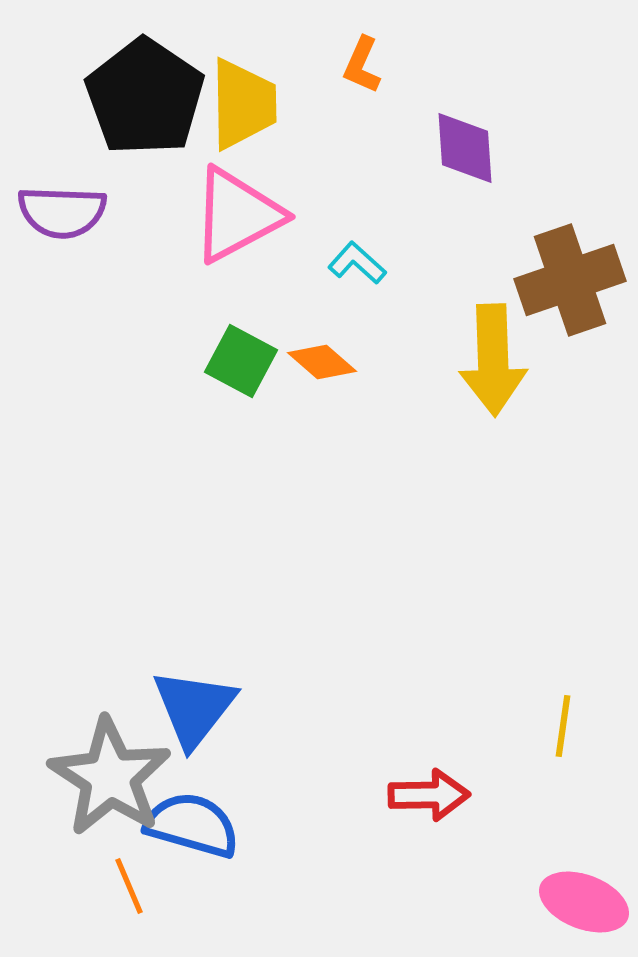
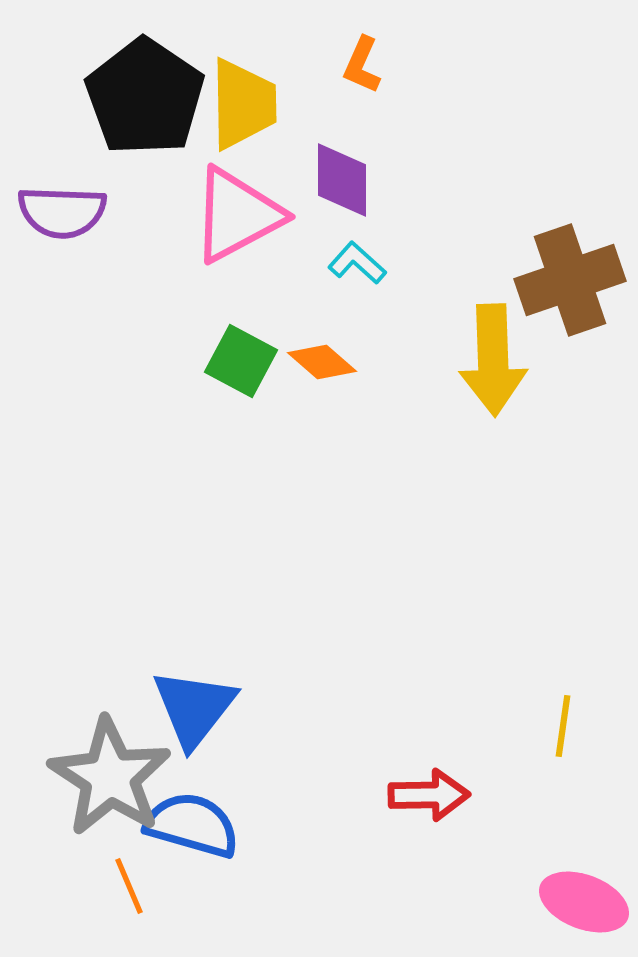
purple diamond: moved 123 px left, 32 px down; rotated 4 degrees clockwise
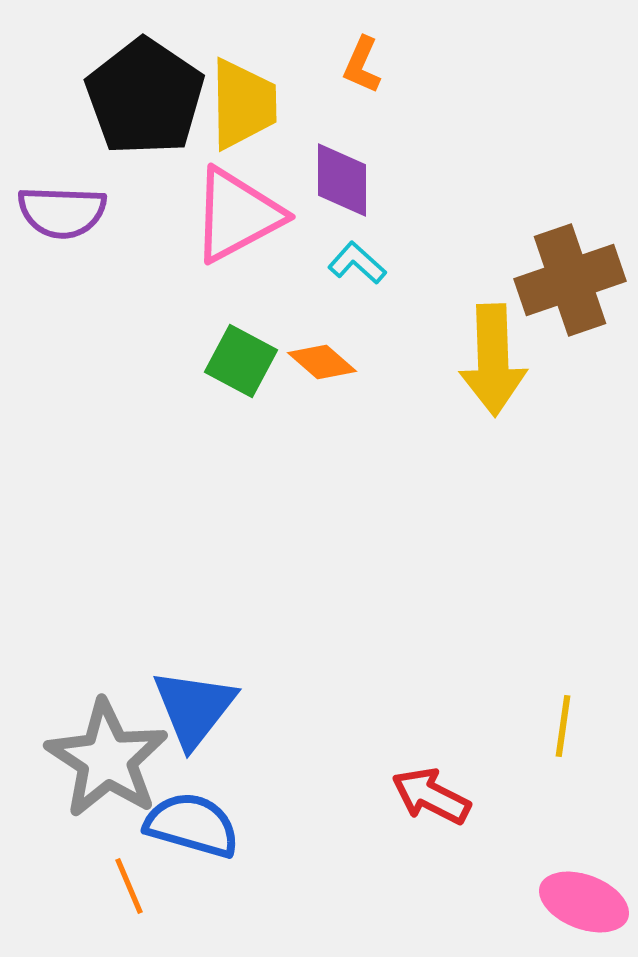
gray star: moved 3 px left, 18 px up
red arrow: moved 2 px right, 1 px down; rotated 152 degrees counterclockwise
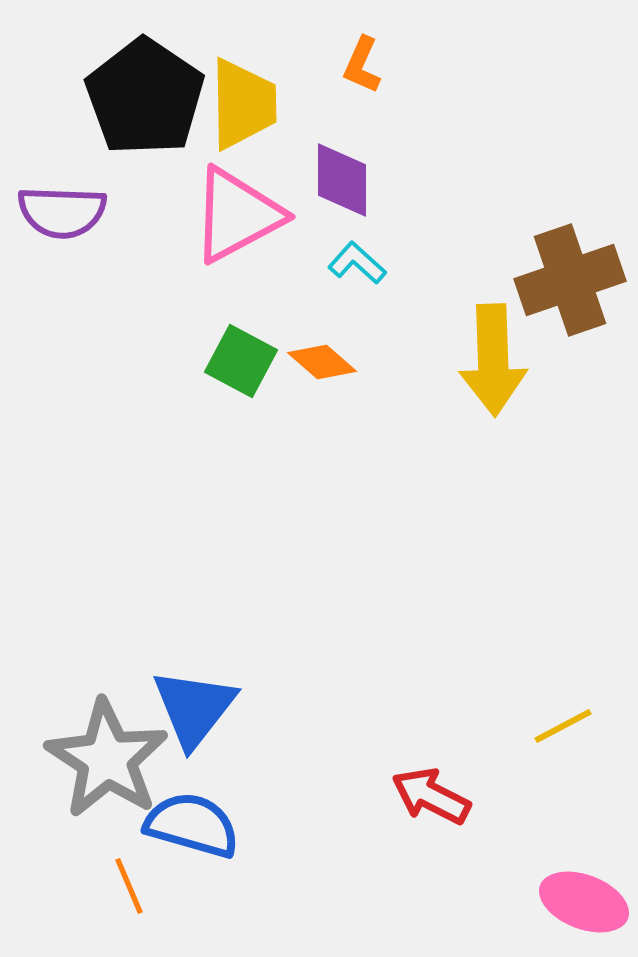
yellow line: rotated 54 degrees clockwise
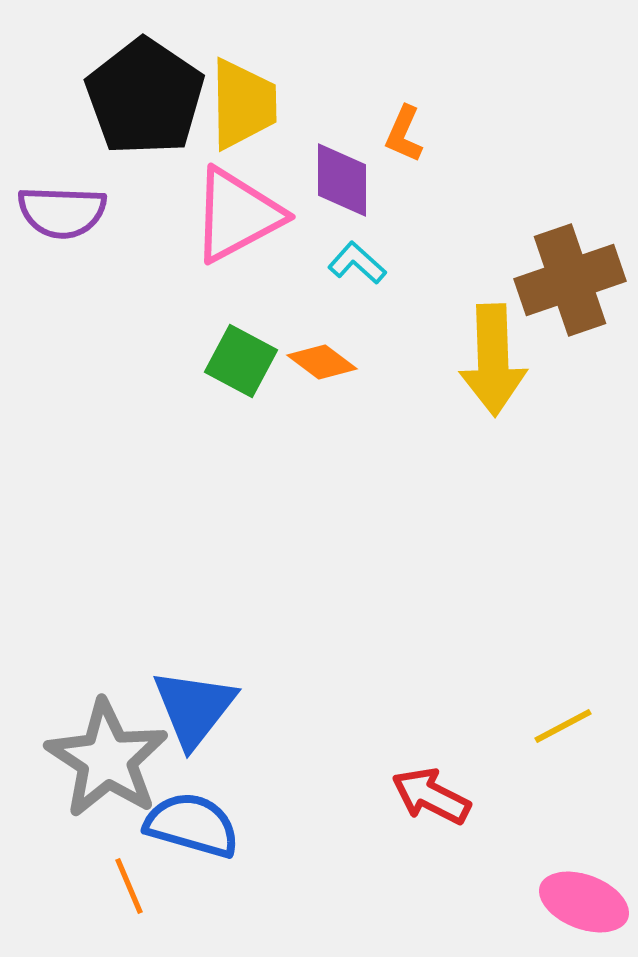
orange L-shape: moved 42 px right, 69 px down
orange diamond: rotated 4 degrees counterclockwise
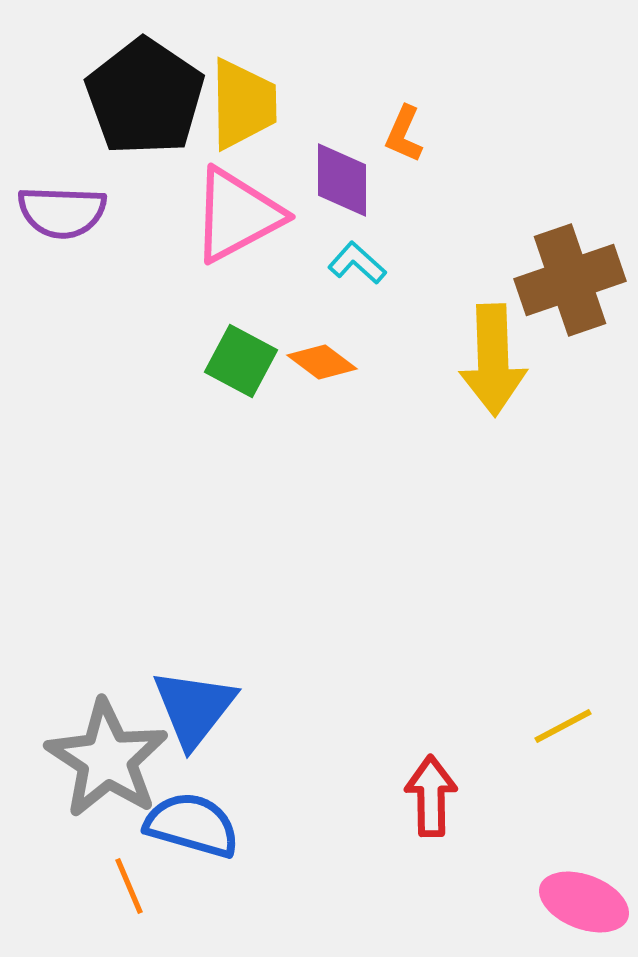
red arrow: rotated 62 degrees clockwise
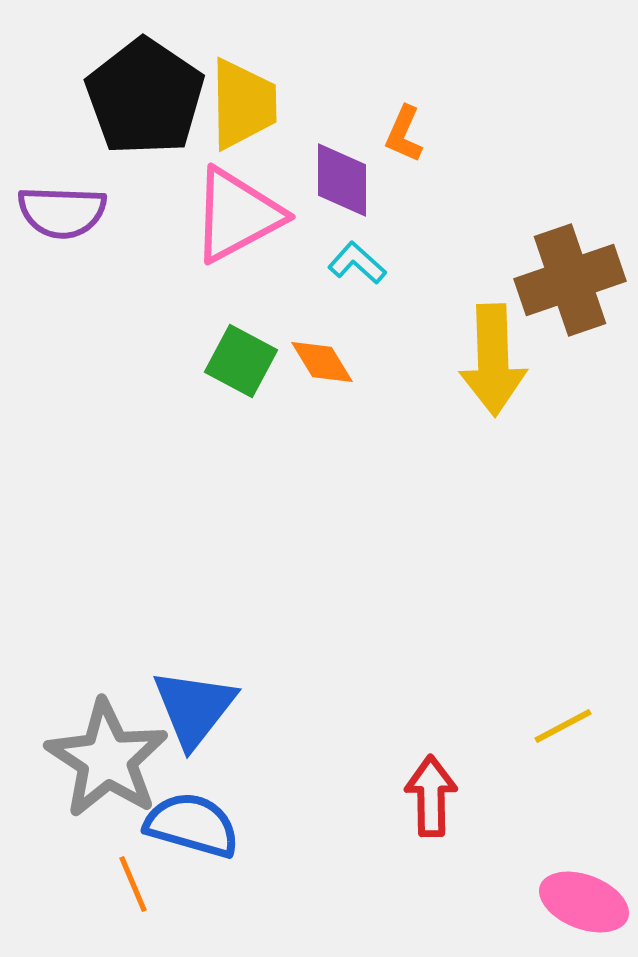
orange diamond: rotated 22 degrees clockwise
orange line: moved 4 px right, 2 px up
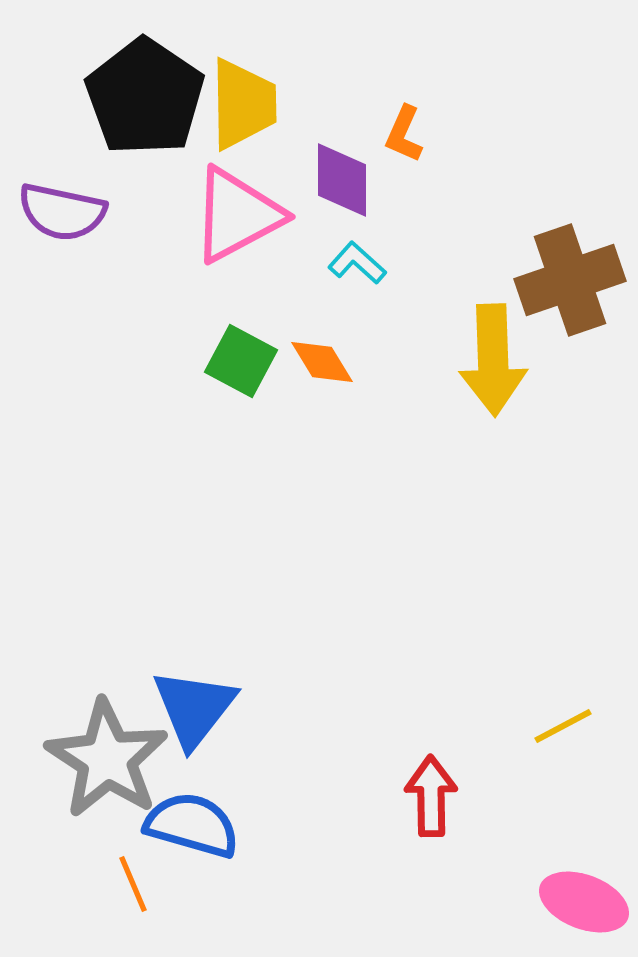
purple semicircle: rotated 10 degrees clockwise
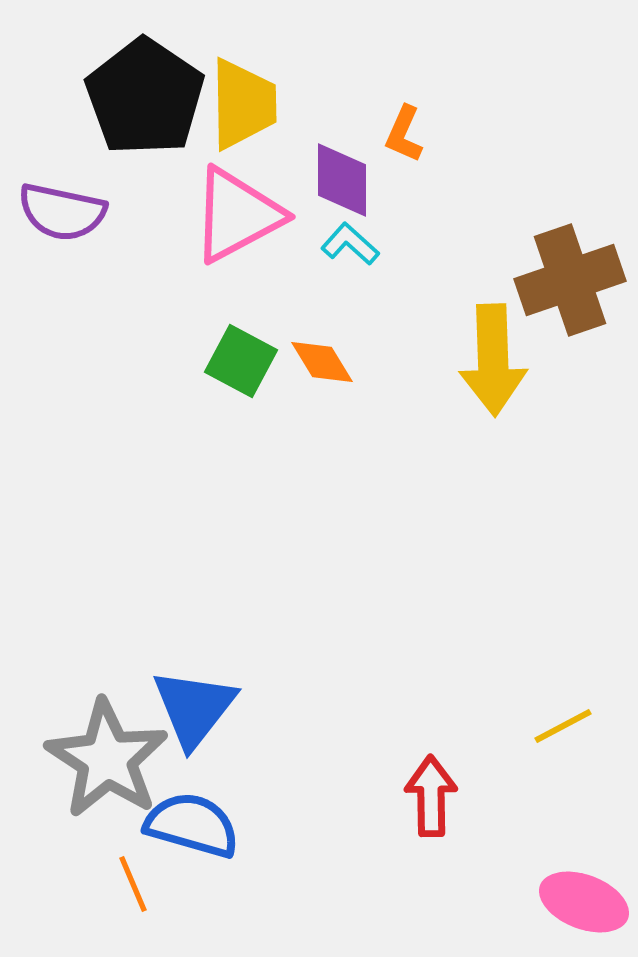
cyan L-shape: moved 7 px left, 19 px up
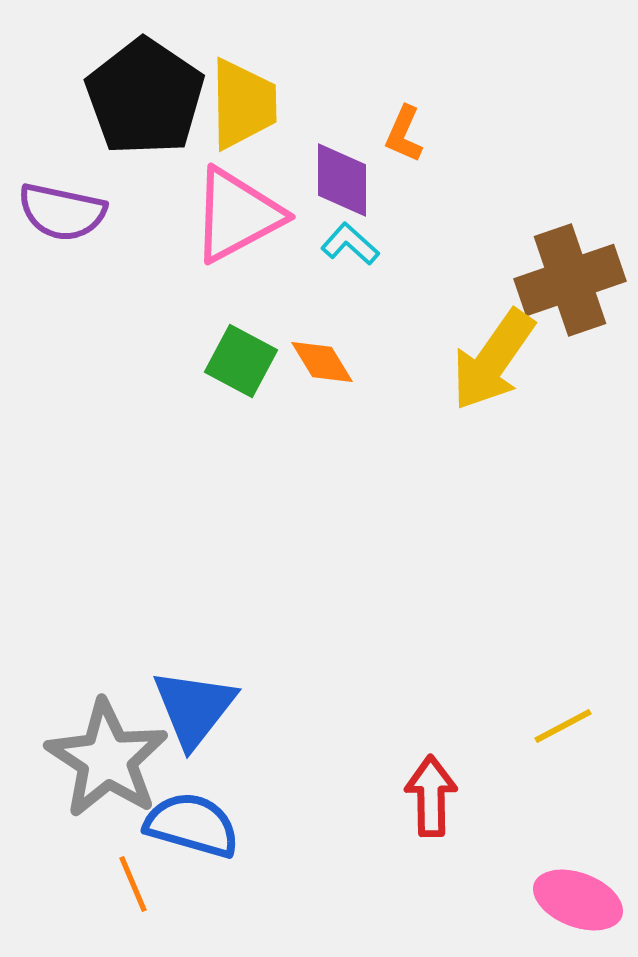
yellow arrow: rotated 37 degrees clockwise
pink ellipse: moved 6 px left, 2 px up
